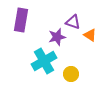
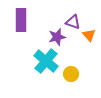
purple rectangle: rotated 10 degrees counterclockwise
orange triangle: moved 1 px left; rotated 16 degrees clockwise
cyan cross: moved 2 px right; rotated 20 degrees counterclockwise
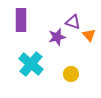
cyan cross: moved 15 px left, 3 px down
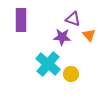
purple triangle: moved 3 px up
purple star: moved 5 px right; rotated 18 degrees clockwise
cyan cross: moved 17 px right
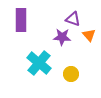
cyan cross: moved 9 px left, 1 px up
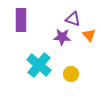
cyan cross: moved 2 px down
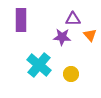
purple triangle: rotated 21 degrees counterclockwise
orange triangle: moved 1 px right
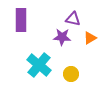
purple triangle: rotated 14 degrees clockwise
orange triangle: moved 3 px down; rotated 40 degrees clockwise
